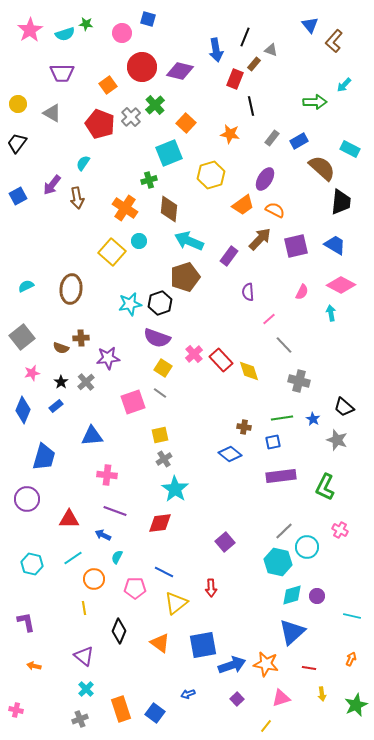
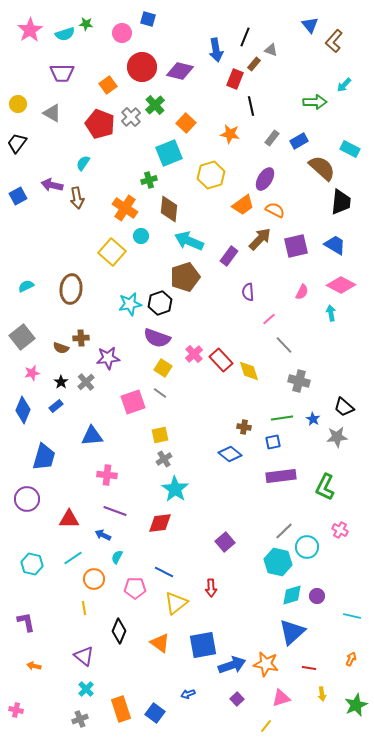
purple arrow at (52, 185): rotated 65 degrees clockwise
cyan circle at (139, 241): moved 2 px right, 5 px up
gray star at (337, 440): moved 3 px up; rotated 25 degrees counterclockwise
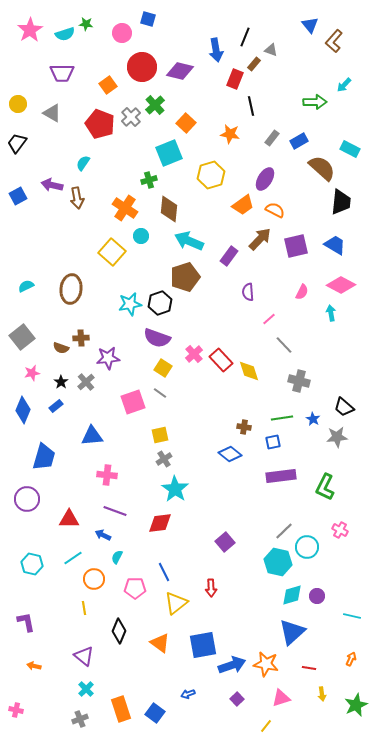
blue line at (164, 572): rotated 36 degrees clockwise
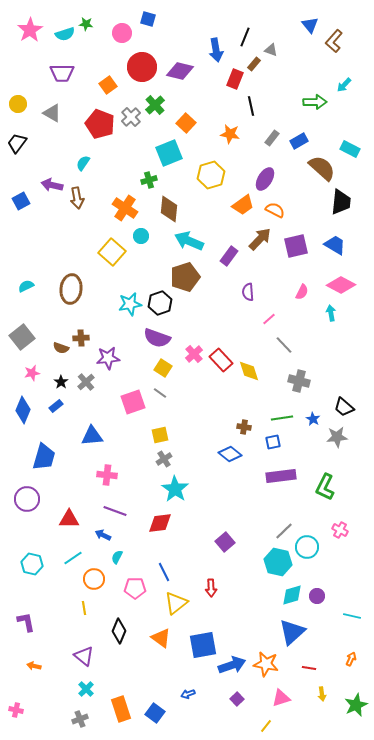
blue square at (18, 196): moved 3 px right, 5 px down
orange triangle at (160, 643): moved 1 px right, 5 px up
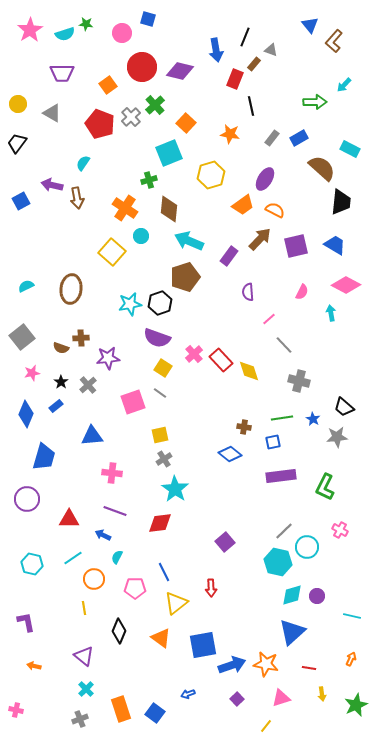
blue rectangle at (299, 141): moved 3 px up
pink diamond at (341, 285): moved 5 px right
gray cross at (86, 382): moved 2 px right, 3 px down
blue diamond at (23, 410): moved 3 px right, 4 px down
pink cross at (107, 475): moved 5 px right, 2 px up
